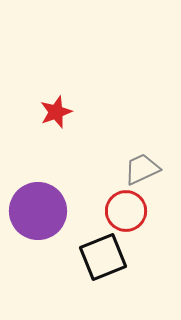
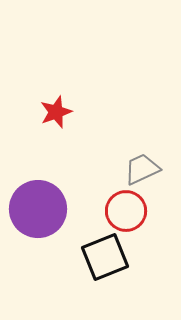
purple circle: moved 2 px up
black square: moved 2 px right
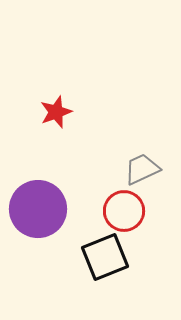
red circle: moved 2 px left
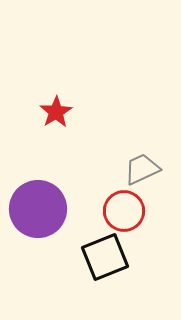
red star: rotated 12 degrees counterclockwise
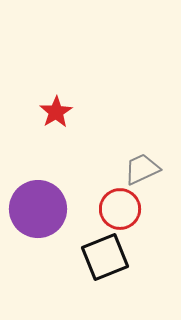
red circle: moved 4 px left, 2 px up
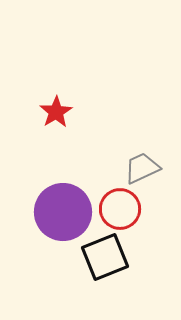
gray trapezoid: moved 1 px up
purple circle: moved 25 px right, 3 px down
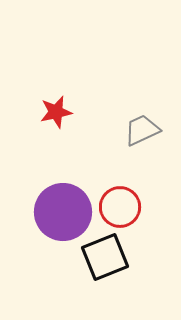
red star: rotated 20 degrees clockwise
gray trapezoid: moved 38 px up
red circle: moved 2 px up
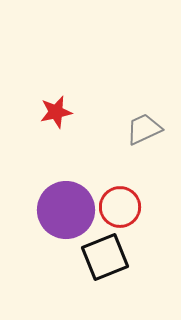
gray trapezoid: moved 2 px right, 1 px up
purple circle: moved 3 px right, 2 px up
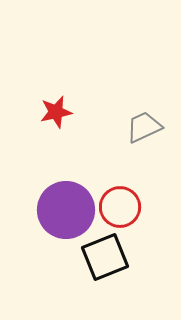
gray trapezoid: moved 2 px up
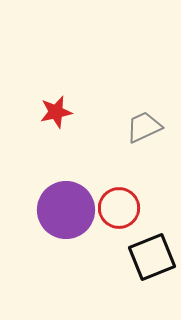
red circle: moved 1 px left, 1 px down
black square: moved 47 px right
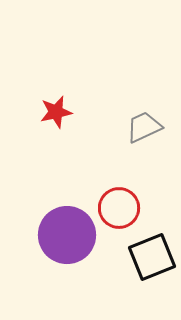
purple circle: moved 1 px right, 25 px down
